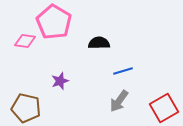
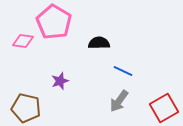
pink diamond: moved 2 px left
blue line: rotated 42 degrees clockwise
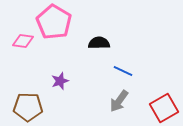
brown pentagon: moved 2 px right, 1 px up; rotated 12 degrees counterclockwise
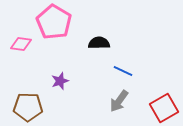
pink diamond: moved 2 px left, 3 px down
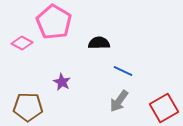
pink diamond: moved 1 px right, 1 px up; rotated 20 degrees clockwise
purple star: moved 2 px right, 1 px down; rotated 24 degrees counterclockwise
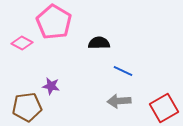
purple star: moved 11 px left, 4 px down; rotated 18 degrees counterclockwise
gray arrow: rotated 50 degrees clockwise
brown pentagon: moved 1 px left; rotated 8 degrees counterclockwise
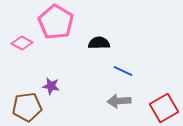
pink pentagon: moved 2 px right
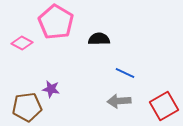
black semicircle: moved 4 px up
blue line: moved 2 px right, 2 px down
purple star: moved 3 px down
red square: moved 2 px up
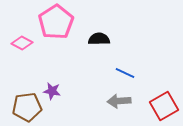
pink pentagon: rotated 8 degrees clockwise
purple star: moved 1 px right, 2 px down
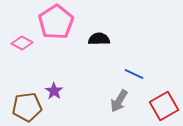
blue line: moved 9 px right, 1 px down
purple star: moved 2 px right; rotated 24 degrees clockwise
gray arrow: rotated 55 degrees counterclockwise
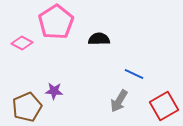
purple star: rotated 30 degrees counterclockwise
brown pentagon: rotated 16 degrees counterclockwise
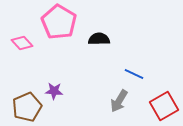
pink pentagon: moved 3 px right; rotated 8 degrees counterclockwise
pink diamond: rotated 20 degrees clockwise
